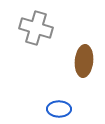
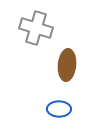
brown ellipse: moved 17 px left, 4 px down
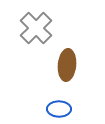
gray cross: rotated 28 degrees clockwise
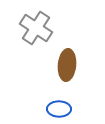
gray cross: rotated 12 degrees counterclockwise
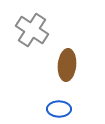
gray cross: moved 4 px left, 2 px down
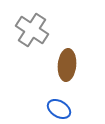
blue ellipse: rotated 30 degrees clockwise
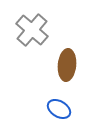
gray cross: rotated 8 degrees clockwise
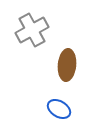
gray cross: rotated 20 degrees clockwise
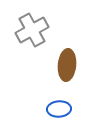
blue ellipse: rotated 35 degrees counterclockwise
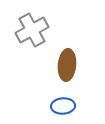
blue ellipse: moved 4 px right, 3 px up
